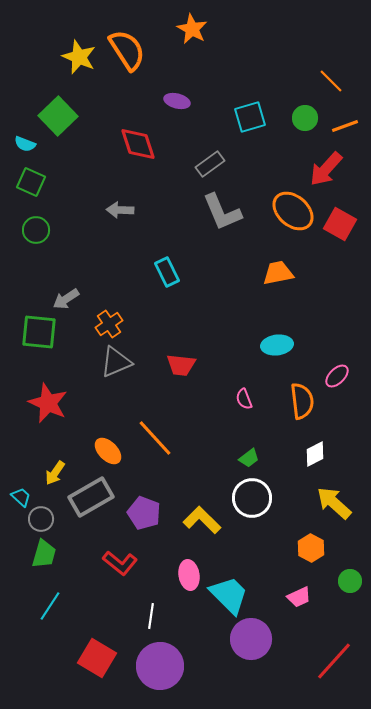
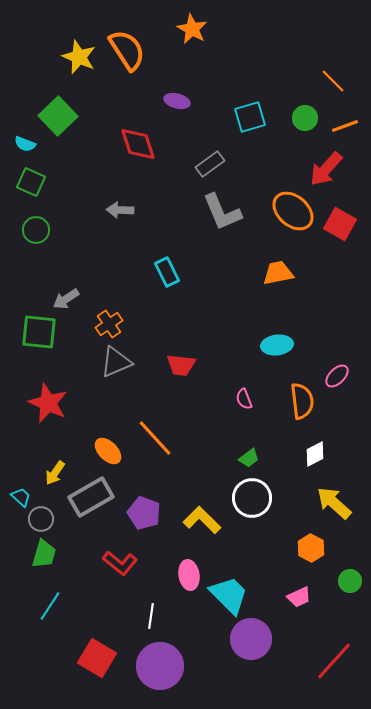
orange line at (331, 81): moved 2 px right
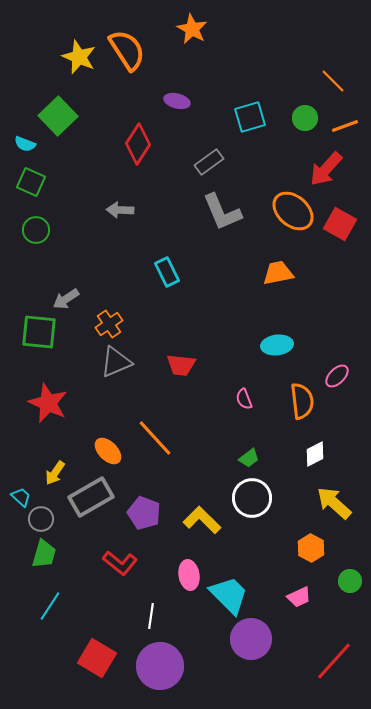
red diamond at (138, 144): rotated 51 degrees clockwise
gray rectangle at (210, 164): moved 1 px left, 2 px up
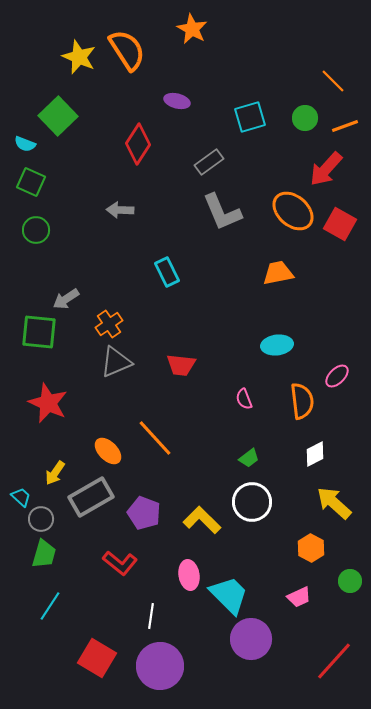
white circle at (252, 498): moved 4 px down
